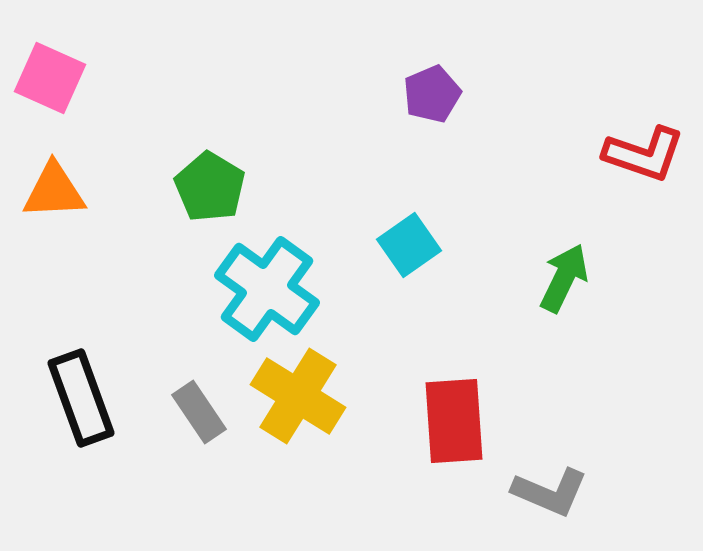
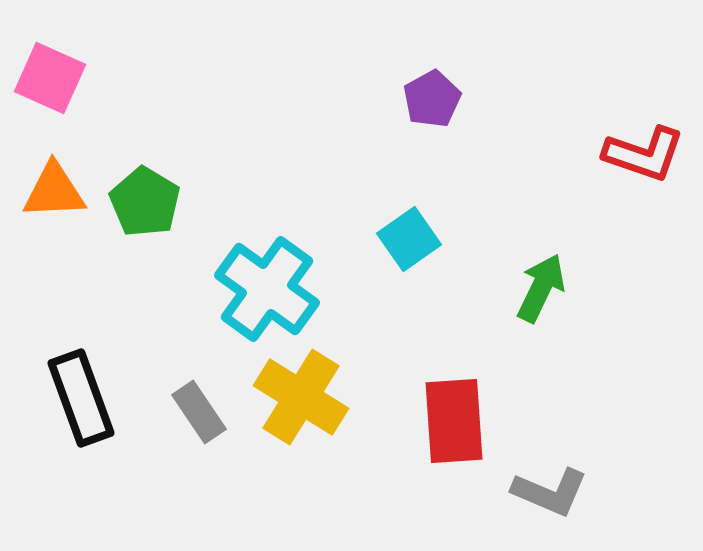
purple pentagon: moved 5 px down; rotated 6 degrees counterclockwise
green pentagon: moved 65 px left, 15 px down
cyan square: moved 6 px up
green arrow: moved 23 px left, 10 px down
yellow cross: moved 3 px right, 1 px down
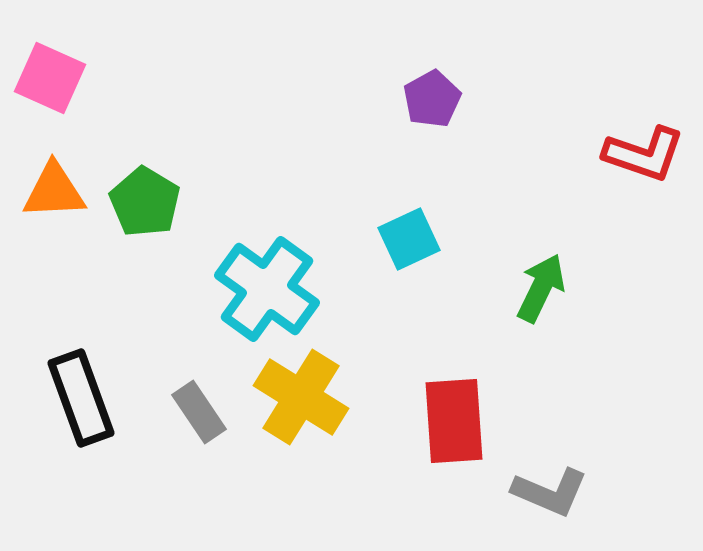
cyan square: rotated 10 degrees clockwise
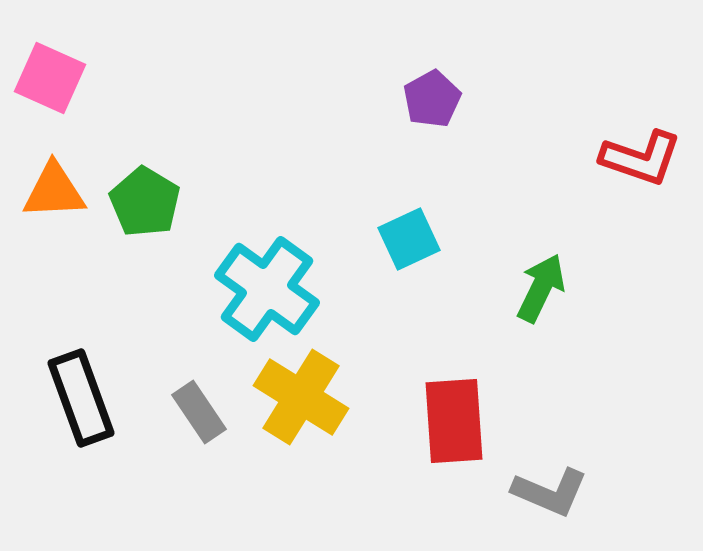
red L-shape: moved 3 px left, 4 px down
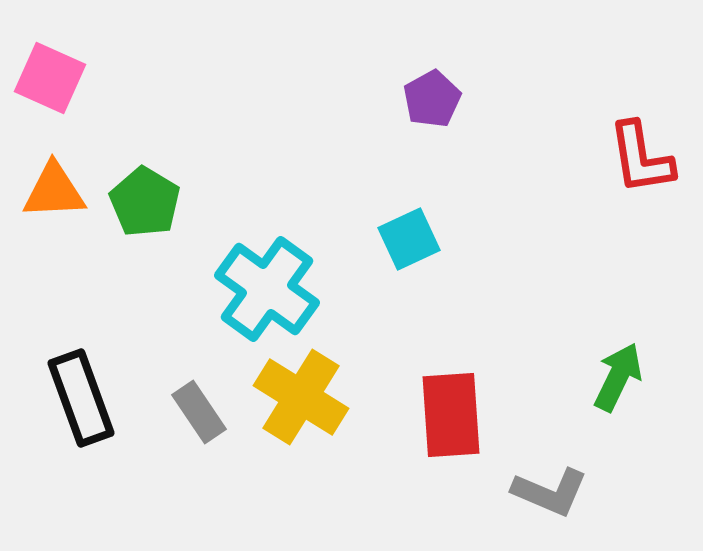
red L-shape: rotated 62 degrees clockwise
green arrow: moved 77 px right, 89 px down
red rectangle: moved 3 px left, 6 px up
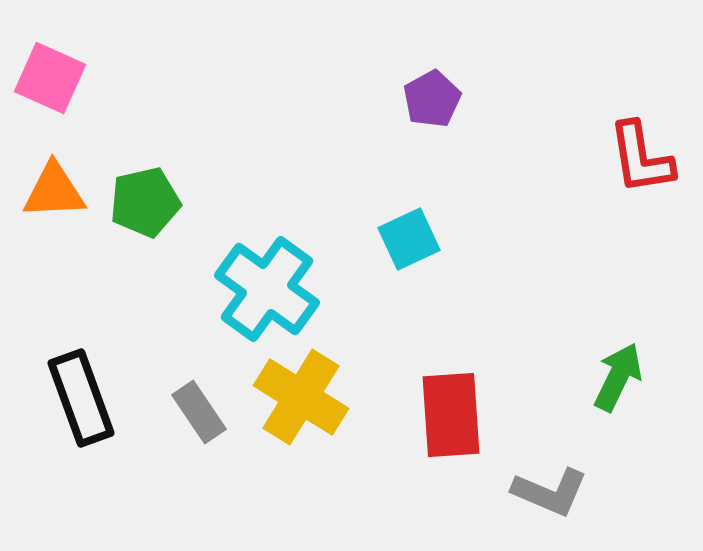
green pentagon: rotated 28 degrees clockwise
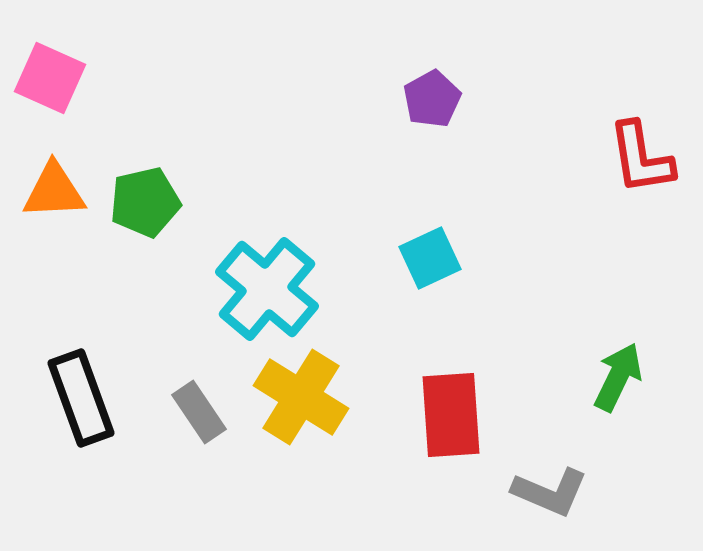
cyan square: moved 21 px right, 19 px down
cyan cross: rotated 4 degrees clockwise
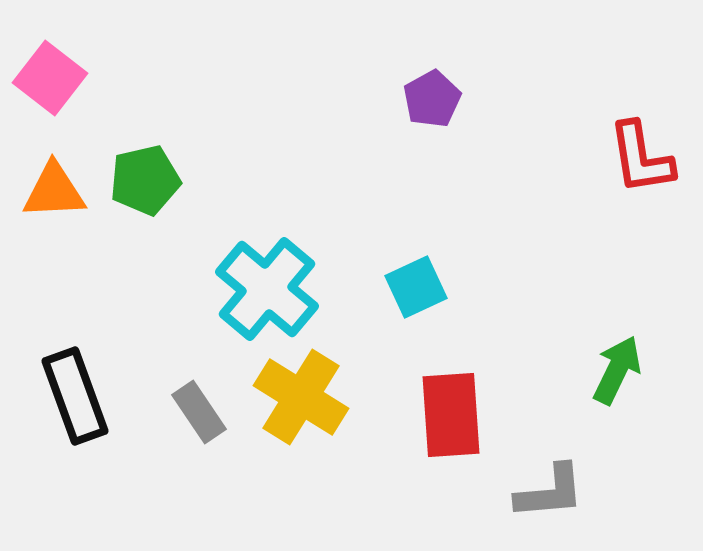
pink square: rotated 14 degrees clockwise
green pentagon: moved 22 px up
cyan square: moved 14 px left, 29 px down
green arrow: moved 1 px left, 7 px up
black rectangle: moved 6 px left, 2 px up
gray L-shape: rotated 28 degrees counterclockwise
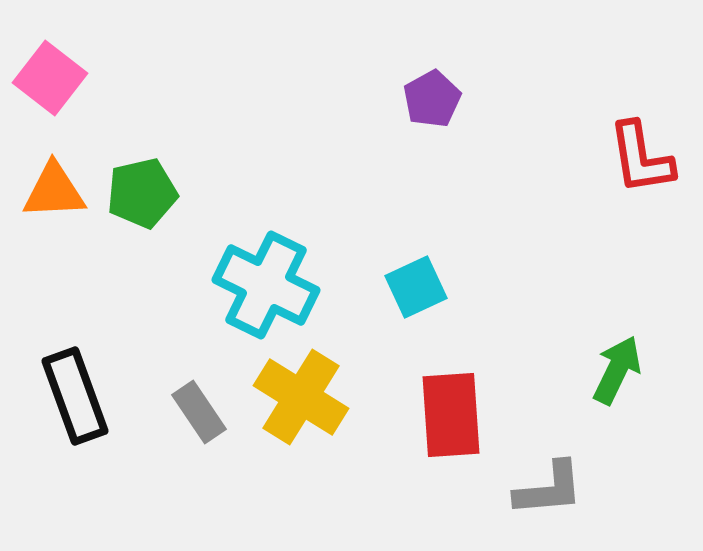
green pentagon: moved 3 px left, 13 px down
cyan cross: moved 1 px left, 4 px up; rotated 14 degrees counterclockwise
gray L-shape: moved 1 px left, 3 px up
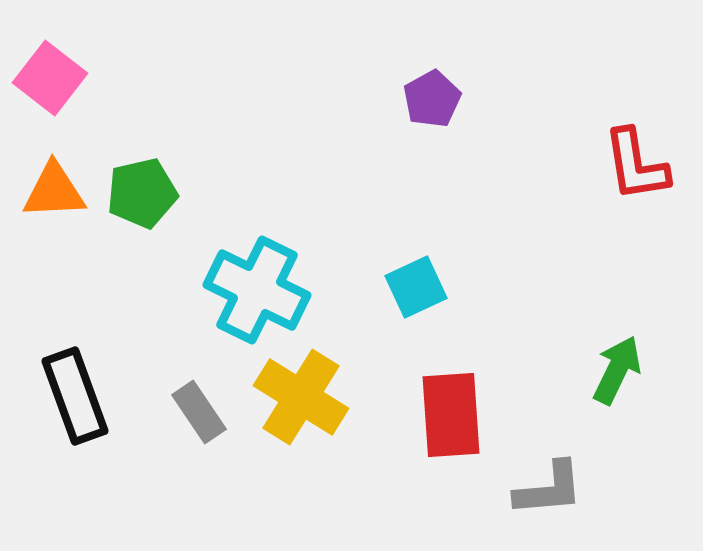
red L-shape: moved 5 px left, 7 px down
cyan cross: moved 9 px left, 5 px down
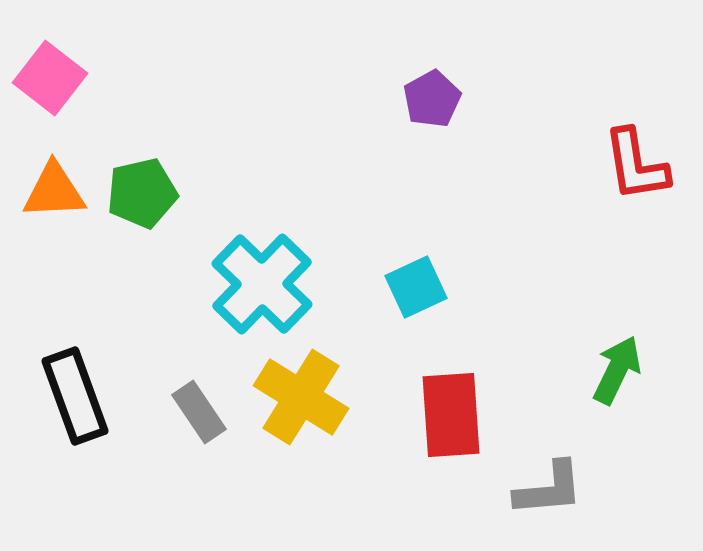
cyan cross: moved 5 px right, 6 px up; rotated 18 degrees clockwise
